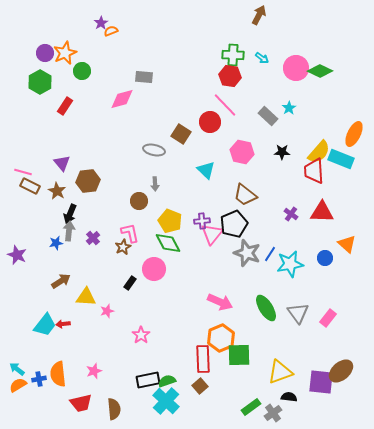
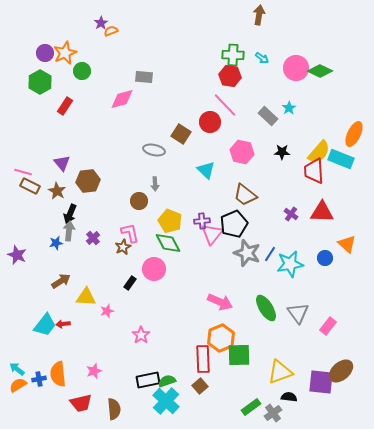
brown arrow at (259, 15): rotated 18 degrees counterclockwise
pink rectangle at (328, 318): moved 8 px down
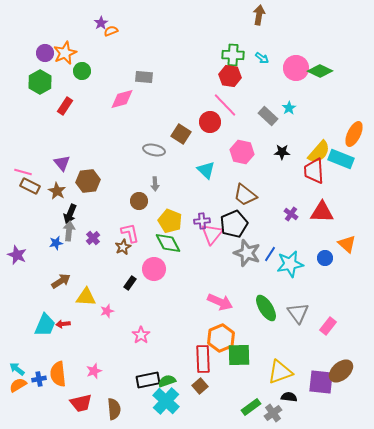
cyan trapezoid at (45, 325): rotated 15 degrees counterclockwise
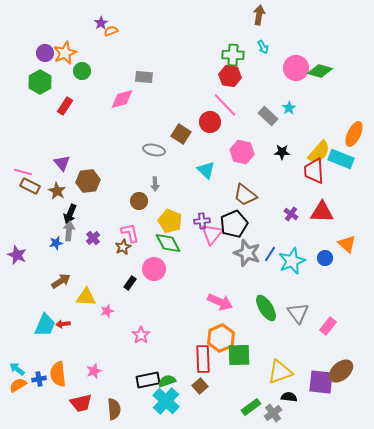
cyan arrow at (262, 58): moved 1 px right, 11 px up; rotated 24 degrees clockwise
green diamond at (320, 71): rotated 10 degrees counterclockwise
cyan star at (290, 264): moved 2 px right, 3 px up; rotated 12 degrees counterclockwise
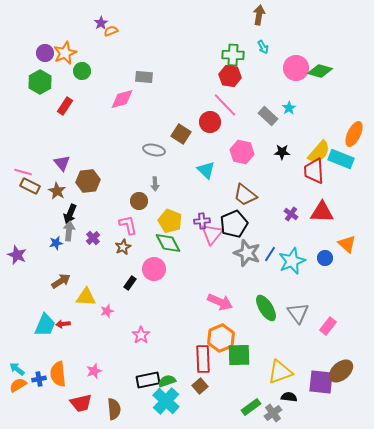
pink L-shape at (130, 233): moved 2 px left, 8 px up
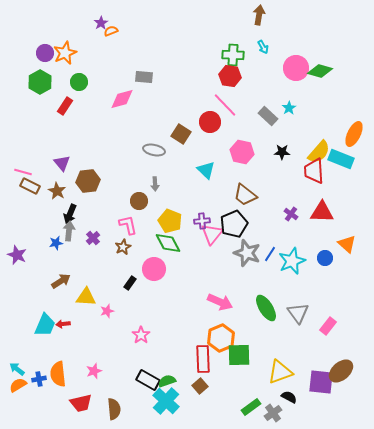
green circle at (82, 71): moved 3 px left, 11 px down
black rectangle at (148, 380): rotated 40 degrees clockwise
black semicircle at (289, 397): rotated 21 degrees clockwise
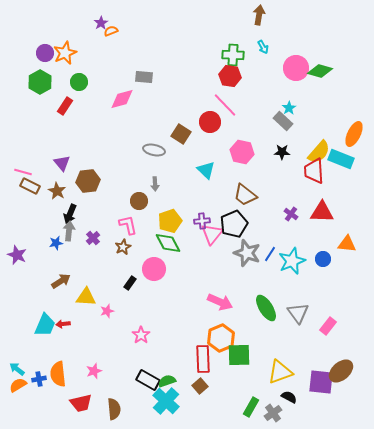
gray rectangle at (268, 116): moved 15 px right, 5 px down
yellow pentagon at (170, 221): rotated 30 degrees clockwise
orange triangle at (347, 244): rotated 36 degrees counterclockwise
blue circle at (325, 258): moved 2 px left, 1 px down
green rectangle at (251, 407): rotated 24 degrees counterclockwise
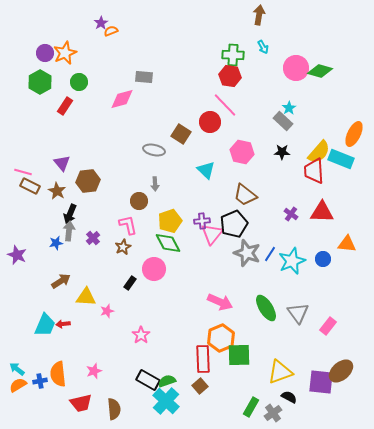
blue cross at (39, 379): moved 1 px right, 2 px down
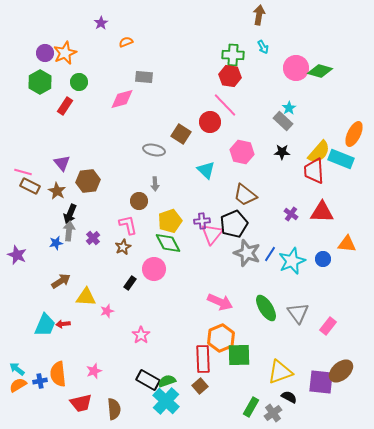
orange semicircle at (111, 31): moved 15 px right, 11 px down
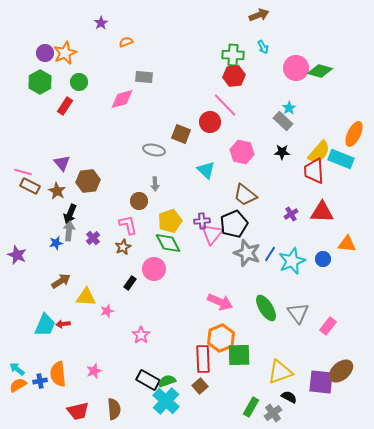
brown arrow at (259, 15): rotated 60 degrees clockwise
red hexagon at (230, 76): moved 4 px right; rotated 15 degrees counterclockwise
brown square at (181, 134): rotated 12 degrees counterclockwise
purple cross at (291, 214): rotated 24 degrees clockwise
red trapezoid at (81, 403): moved 3 px left, 8 px down
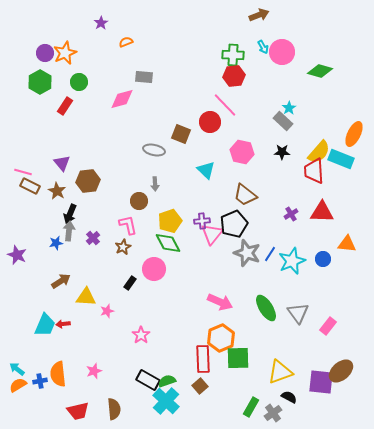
pink circle at (296, 68): moved 14 px left, 16 px up
green square at (239, 355): moved 1 px left, 3 px down
